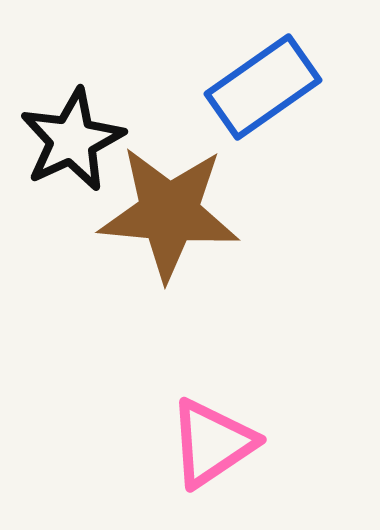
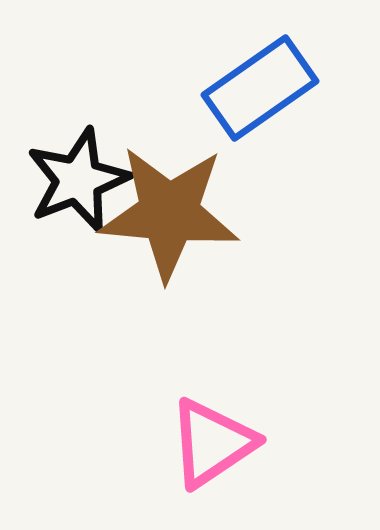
blue rectangle: moved 3 px left, 1 px down
black star: moved 6 px right, 40 px down; rotated 4 degrees clockwise
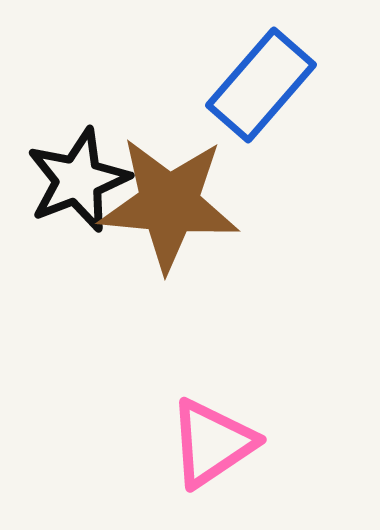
blue rectangle: moved 1 px right, 3 px up; rotated 14 degrees counterclockwise
brown star: moved 9 px up
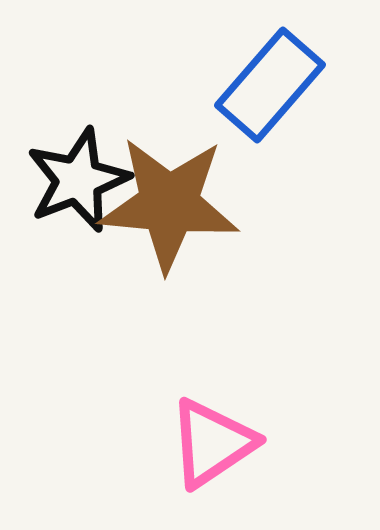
blue rectangle: moved 9 px right
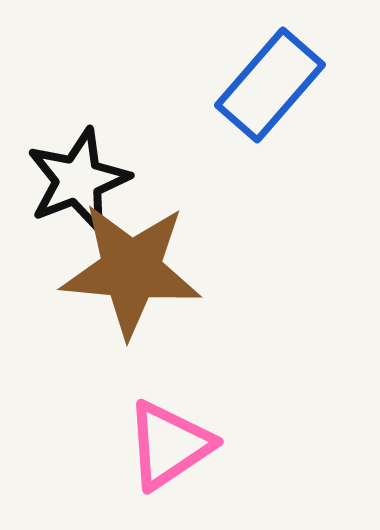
brown star: moved 38 px left, 66 px down
pink triangle: moved 43 px left, 2 px down
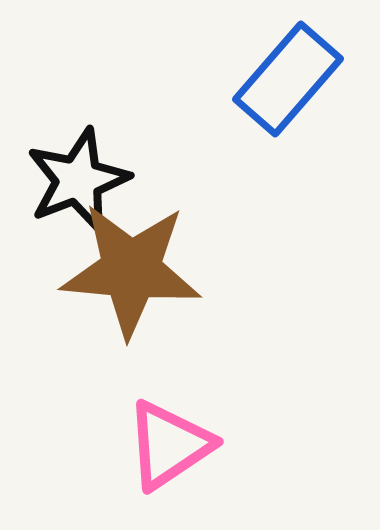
blue rectangle: moved 18 px right, 6 px up
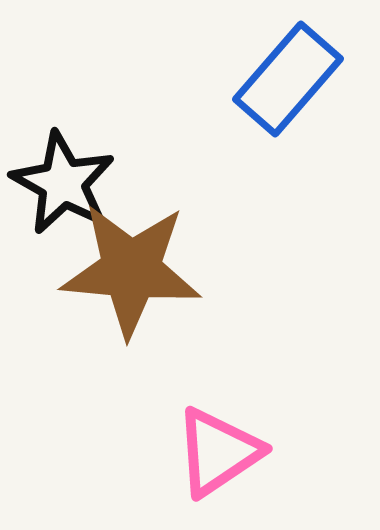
black star: moved 15 px left, 3 px down; rotated 22 degrees counterclockwise
pink triangle: moved 49 px right, 7 px down
